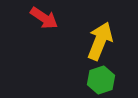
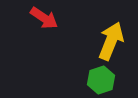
yellow arrow: moved 11 px right
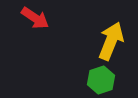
red arrow: moved 9 px left
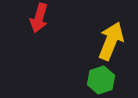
red arrow: moved 4 px right; rotated 72 degrees clockwise
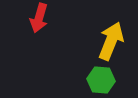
green hexagon: rotated 24 degrees clockwise
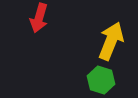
green hexagon: rotated 12 degrees clockwise
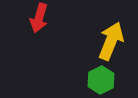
green hexagon: rotated 16 degrees clockwise
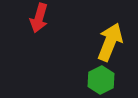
yellow arrow: moved 1 px left, 1 px down
